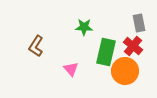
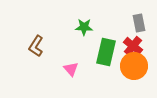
orange circle: moved 9 px right, 5 px up
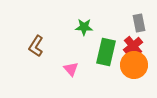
red cross: rotated 12 degrees clockwise
orange circle: moved 1 px up
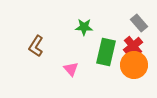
gray rectangle: rotated 30 degrees counterclockwise
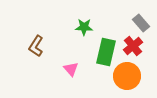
gray rectangle: moved 2 px right
orange circle: moved 7 px left, 11 px down
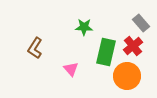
brown L-shape: moved 1 px left, 2 px down
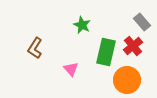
gray rectangle: moved 1 px right, 1 px up
green star: moved 2 px left, 2 px up; rotated 24 degrees clockwise
orange circle: moved 4 px down
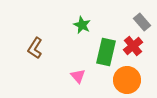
pink triangle: moved 7 px right, 7 px down
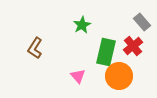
green star: rotated 18 degrees clockwise
orange circle: moved 8 px left, 4 px up
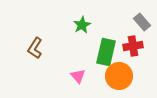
red cross: rotated 30 degrees clockwise
